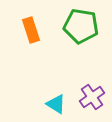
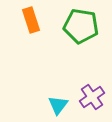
orange rectangle: moved 10 px up
cyan triangle: moved 2 px right, 1 px down; rotated 35 degrees clockwise
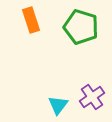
green pentagon: moved 1 px down; rotated 8 degrees clockwise
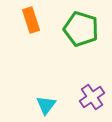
green pentagon: moved 2 px down
cyan triangle: moved 12 px left
